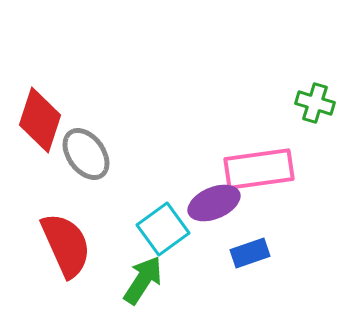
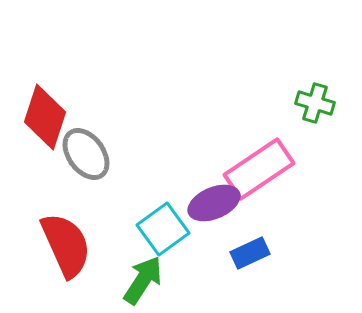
red diamond: moved 5 px right, 3 px up
pink rectangle: rotated 26 degrees counterclockwise
blue rectangle: rotated 6 degrees counterclockwise
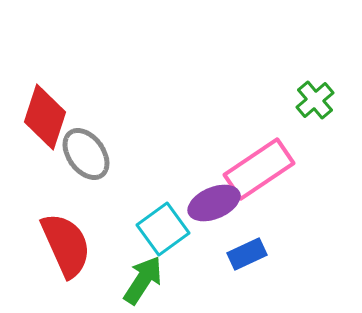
green cross: moved 3 px up; rotated 33 degrees clockwise
blue rectangle: moved 3 px left, 1 px down
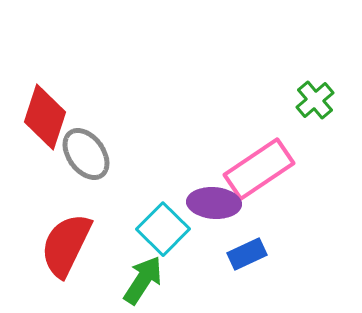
purple ellipse: rotated 27 degrees clockwise
cyan square: rotated 9 degrees counterclockwise
red semicircle: rotated 130 degrees counterclockwise
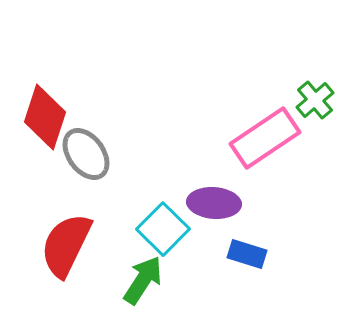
pink rectangle: moved 6 px right, 31 px up
blue rectangle: rotated 42 degrees clockwise
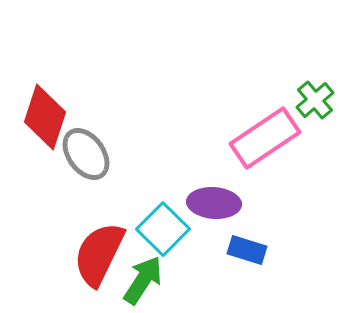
red semicircle: moved 33 px right, 9 px down
blue rectangle: moved 4 px up
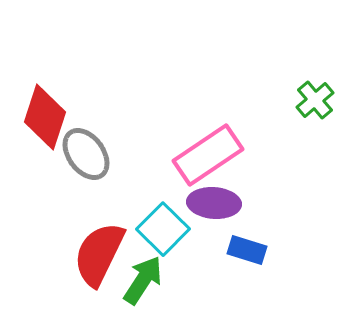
pink rectangle: moved 57 px left, 17 px down
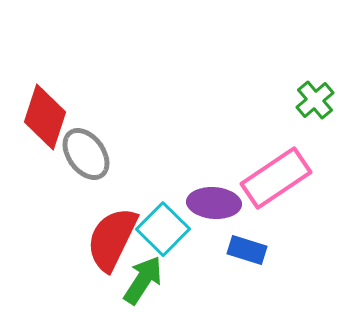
pink rectangle: moved 68 px right, 23 px down
red semicircle: moved 13 px right, 15 px up
